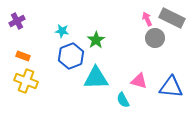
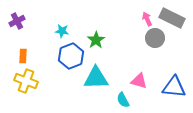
orange rectangle: rotated 72 degrees clockwise
blue triangle: moved 3 px right
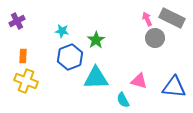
blue hexagon: moved 1 px left, 1 px down
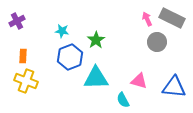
gray circle: moved 2 px right, 4 px down
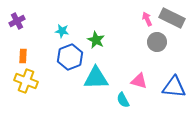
green star: rotated 12 degrees counterclockwise
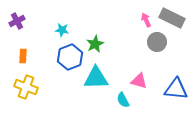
pink arrow: moved 1 px left, 1 px down
cyan star: moved 1 px up
green star: moved 1 px left, 4 px down; rotated 18 degrees clockwise
yellow cross: moved 6 px down
blue triangle: moved 2 px right, 2 px down
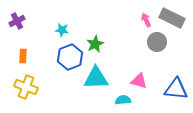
cyan semicircle: rotated 112 degrees clockwise
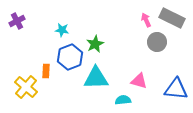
orange rectangle: moved 23 px right, 15 px down
yellow cross: rotated 20 degrees clockwise
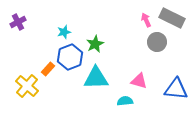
purple cross: moved 1 px right, 1 px down
cyan star: moved 2 px right, 2 px down; rotated 24 degrees counterclockwise
orange rectangle: moved 2 px right, 2 px up; rotated 40 degrees clockwise
yellow cross: moved 1 px right, 1 px up
cyan semicircle: moved 2 px right, 1 px down
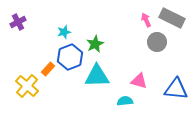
cyan triangle: moved 1 px right, 2 px up
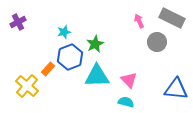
pink arrow: moved 7 px left, 1 px down
pink triangle: moved 10 px left, 1 px up; rotated 30 degrees clockwise
cyan semicircle: moved 1 px right, 1 px down; rotated 21 degrees clockwise
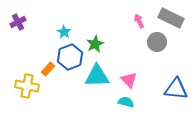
gray rectangle: moved 1 px left
cyan star: rotated 24 degrees counterclockwise
yellow cross: rotated 30 degrees counterclockwise
